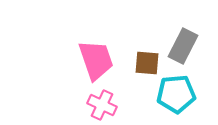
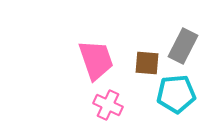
pink cross: moved 6 px right
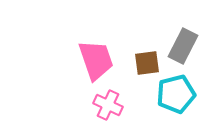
brown square: rotated 12 degrees counterclockwise
cyan pentagon: rotated 9 degrees counterclockwise
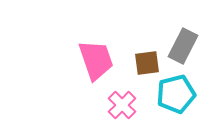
pink cross: moved 14 px right; rotated 20 degrees clockwise
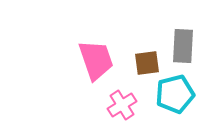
gray rectangle: rotated 24 degrees counterclockwise
cyan pentagon: moved 1 px left
pink cross: rotated 12 degrees clockwise
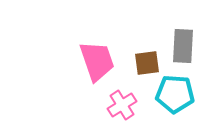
pink trapezoid: moved 1 px right, 1 px down
cyan pentagon: rotated 18 degrees clockwise
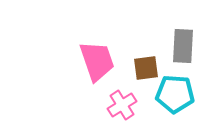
brown square: moved 1 px left, 5 px down
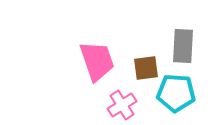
cyan pentagon: moved 1 px right, 1 px up
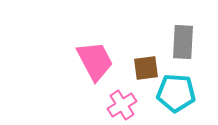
gray rectangle: moved 4 px up
pink trapezoid: moved 2 px left; rotated 9 degrees counterclockwise
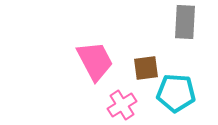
gray rectangle: moved 2 px right, 20 px up
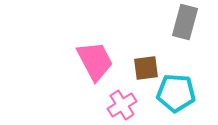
gray rectangle: rotated 12 degrees clockwise
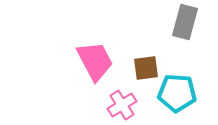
cyan pentagon: moved 1 px right
